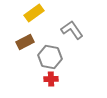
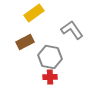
red cross: moved 1 px left, 2 px up
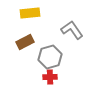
yellow rectangle: moved 4 px left; rotated 30 degrees clockwise
gray hexagon: rotated 25 degrees counterclockwise
